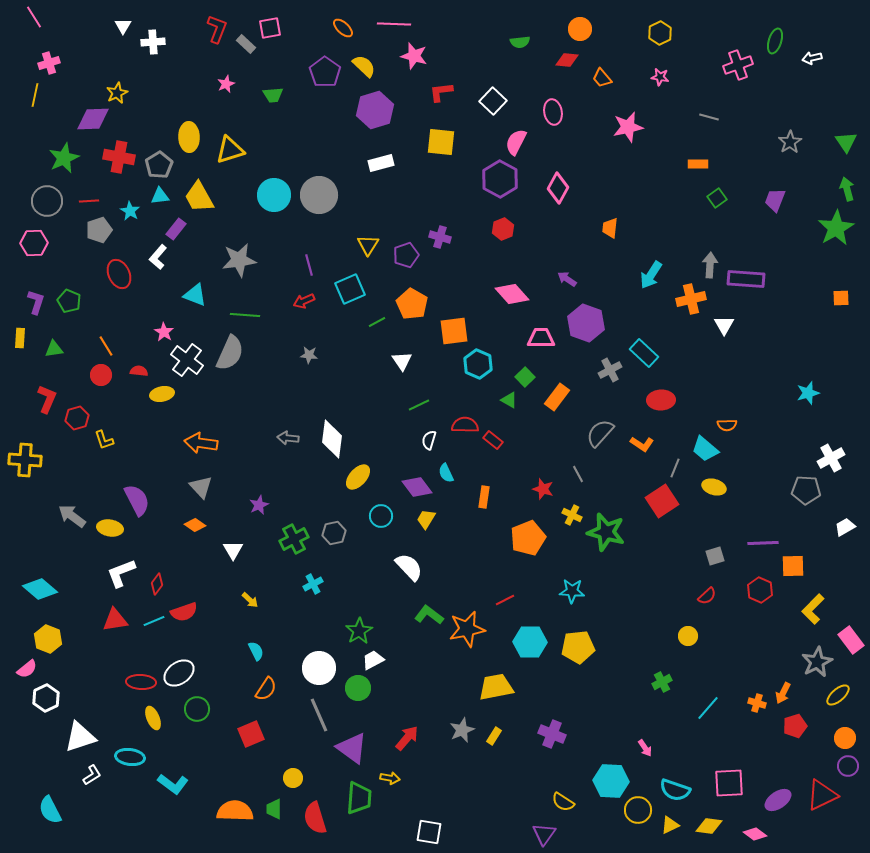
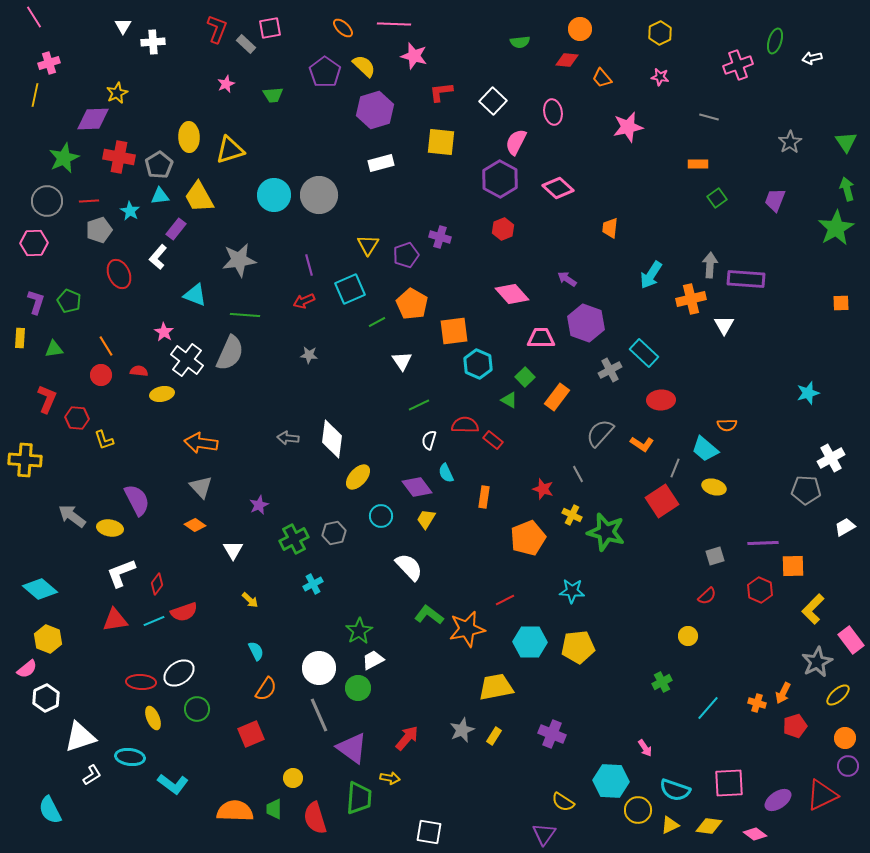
pink diamond at (558, 188): rotated 76 degrees counterclockwise
orange square at (841, 298): moved 5 px down
red hexagon at (77, 418): rotated 20 degrees clockwise
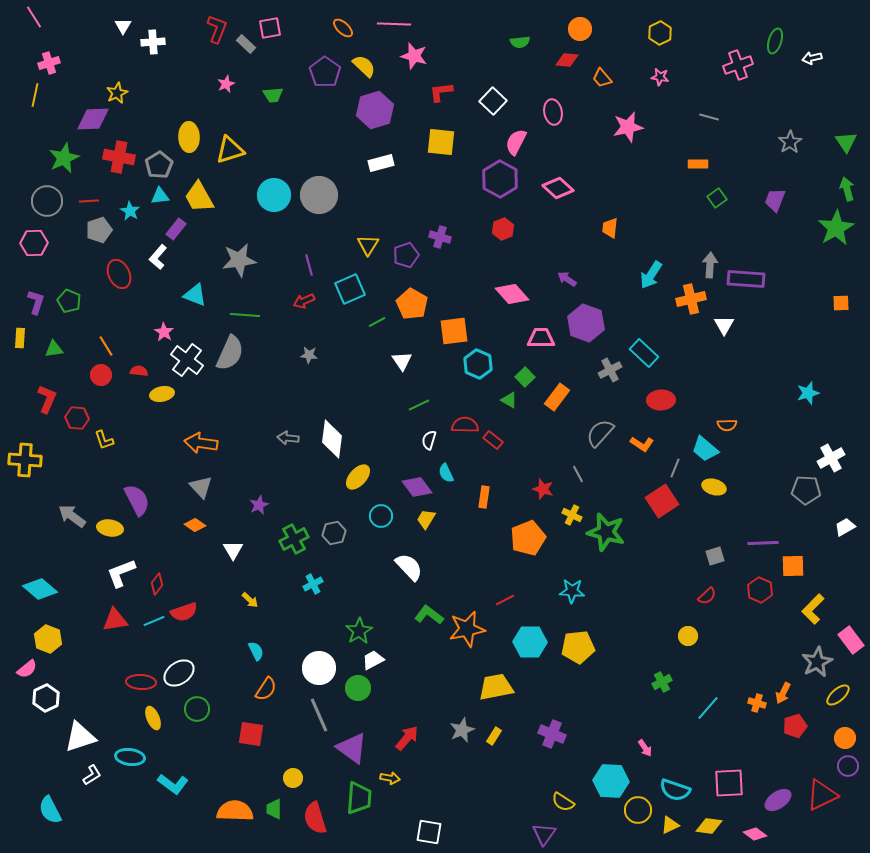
red square at (251, 734): rotated 32 degrees clockwise
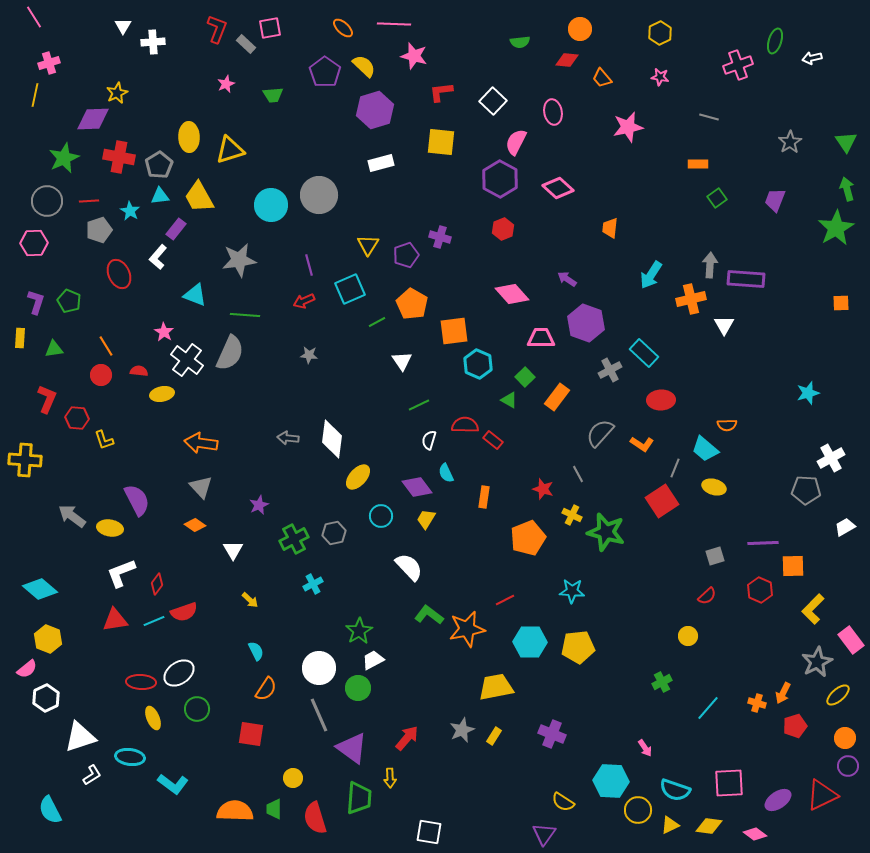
cyan circle at (274, 195): moved 3 px left, 10 px down
yellow arrow at (390, 778): rotated 78 degrees clockwise
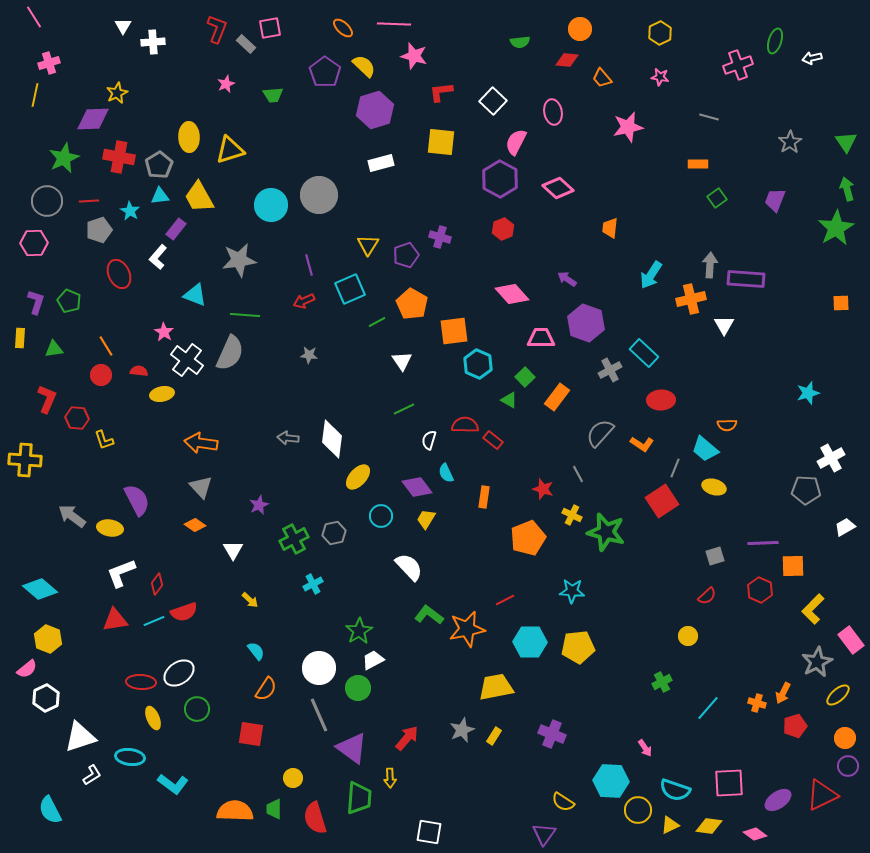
green line at (419, 405): moved 15 px left, 4 px down
cyan semicircle at (256, 651): rotated 12 degrees counterclockwise
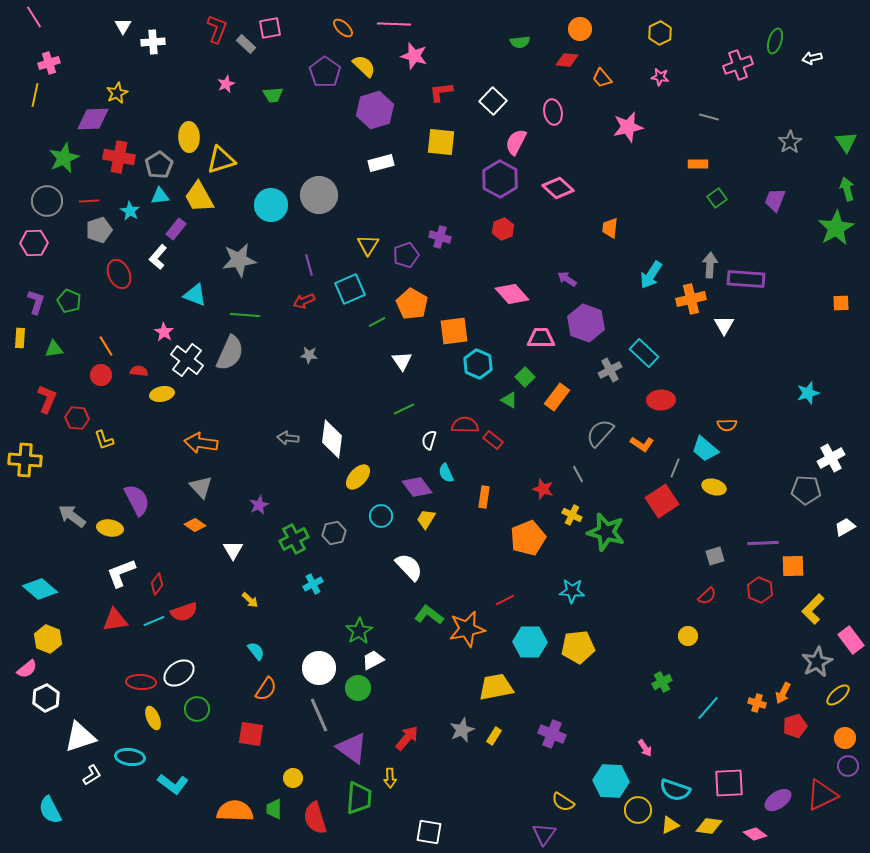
yellow triangle at (230, 150): moved 9 px left, 10 px down
